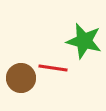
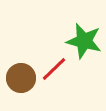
red line: moved 1 px right, 1 px down; rotated 52 degrees counterclockwise
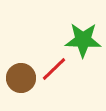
green star: moved 1 px left, 1 px up; rotated 12 degrees counterclockwise
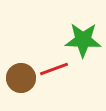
red line: rotated 24 degrees clockwise
